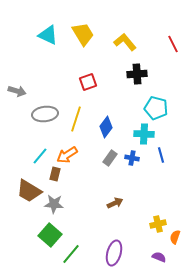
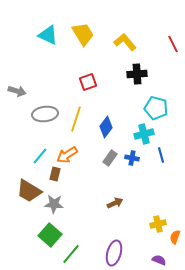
cyan cross: rotated 18 degrees counterclockwise
purple semicircle: moved 3 px down
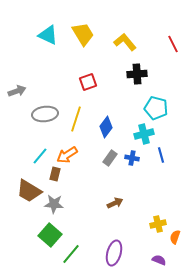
gray arrow: rotated 36 degrees counterclockwise
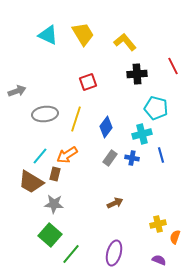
red line: moved 22 px down
cyan cross: moved 2 px left
brown trapezoid: moved 2 px right, 9 px up
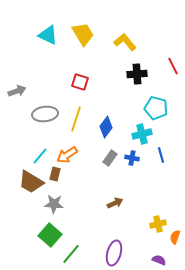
red square: moved 8 px left; rotated 36 degrees clockwise
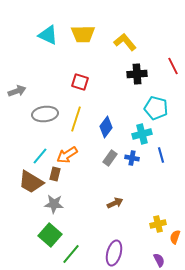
yellow trapezoid: rotated 120 degrees clockwise
purple semicircle: rotated 40 degrees clockwise
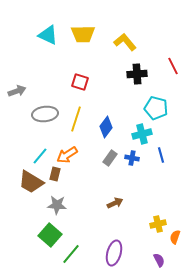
gray star: moved 3 px right, 1 px down
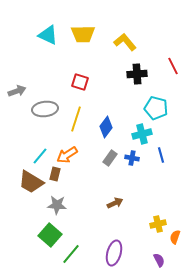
gray ellipse: moved 5 px up
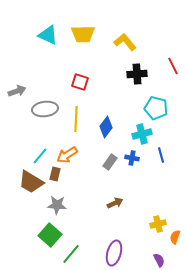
yellow line: rotated 15 degrees counterclockwise
gray rectangle: moved 4 px down
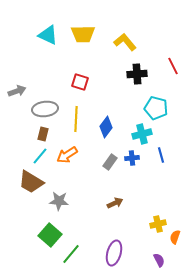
blue cross: rotated 16 degrees counterclockwise
brown rectangle: moved 12 px left, 40 px up
gray star: moved 2 px right, 4 px up
